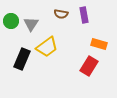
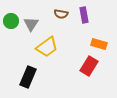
black rectangle: moved 6 px right, 18 px down
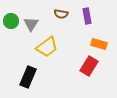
purple rectangle: moved 3 px right, 1 px down
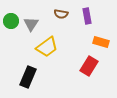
orange rectangle: moved 2 px right, 2 px up
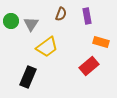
brown semicircle: rotated 80 degrees counterclockwise
red rectangle: rotated 18 degrees clockwise
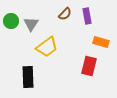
brown semicircle: moved 4 px right; rotated 24 degrees clockwise
red rectangle: rotated 36 degrees counterclockwise
black rectangle: rotated 25 degrees counterclockwise
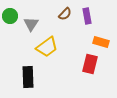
green circle: moved 1 px left, 5 px up
red rectangle: moved 1 px right, 2 px up
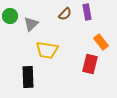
purple rectangle: moved 4 px up
gray triangle: rotated 14 degrees clockwise
orange rectangle: rotated 35 degrees clockwise
yellow trapezoid: moved 3 px down; rotated 45 degrees clockwise
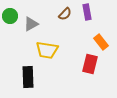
gray triangle: rotated 14 degrees clockwise
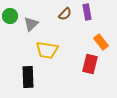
gray triangle: rotated 14 degrees counterclockwise
